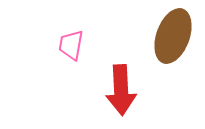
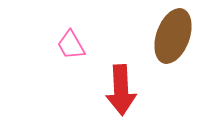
pink trapezoid: rotated 40 degrees counterclockwise
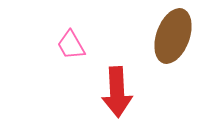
red arrow: moved 4 px left, 2 px down
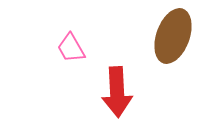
pink trapezoid: moved 3 px down
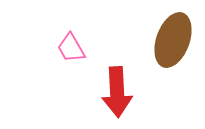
brown ellipse: moved 4 px down
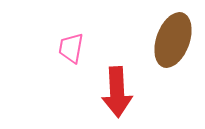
pink trapezoid: rotated 40 degrees clockwise
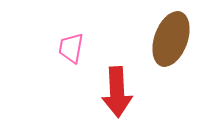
brown ellipse: moved 2 px left, 1 px up
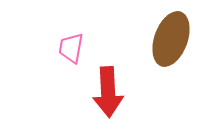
red arrow: moved 9 px left
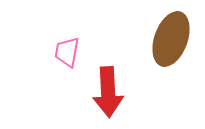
pink trapezoid: moved 4 px left, 4 px down
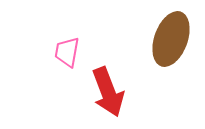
red arrow: rotated 18 degrees counterclockwise
